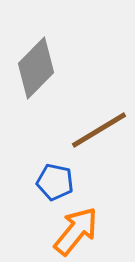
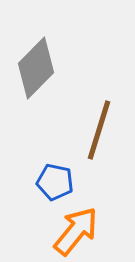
brown line: rotated 42 degrees counterclockwise
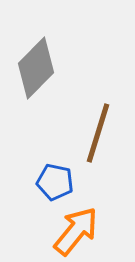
brown line: moved 1 px left, 3 px down
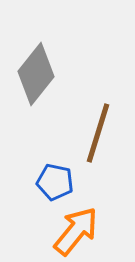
gray diamond: moved 6 px down; rotated 6 degrees counterclockwise
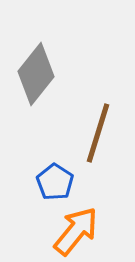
blue pentagon: rotated 21 degrees clockwise
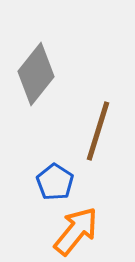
brown line: moved 2 px up
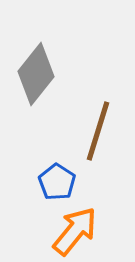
blue pentagon: moved 2 px right
orange arrow: moved 1 px left
